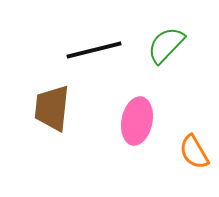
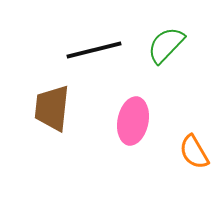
pink ellipse: moved 4 px left
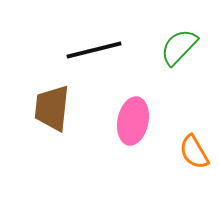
green semicircle: moved 13 px right, 2 px down
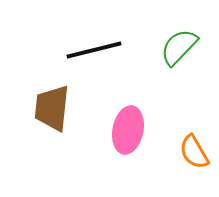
pink ellipse: moved 5 px left, 9 px down
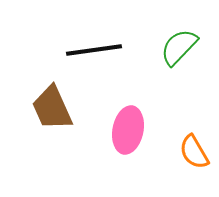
black line: rotated 6 degrees clockwise
brown trapezoid: rotated 30 degrees counterclockwise
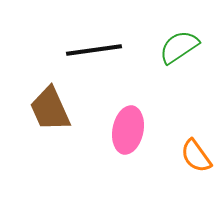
green semicircle: rotated 12 degrees clockwise
brown trapezoid: moved 2 px left, 1 px down
orange semicircle: moved 2 px right, 4 px down; rotated 6 degrees counterclockwise
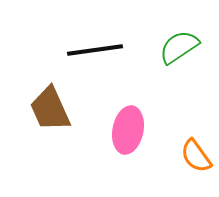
black line: moved 1 px right
